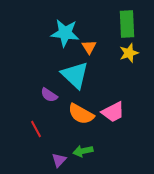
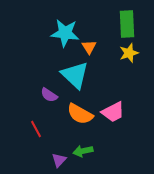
orange semicircle: moved 1 px left
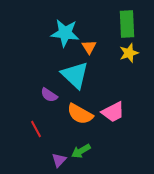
green arrow: moved 2 px left; rotated 18 degrees counterclockwise
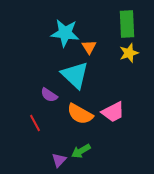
red line: moved 1 px left, 6 px up
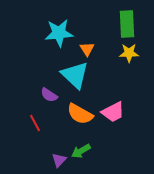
cyan star: moved 6 px left; rotated 12 degrees counterclockwise
orange triangle: moved 2 px left, 2 px down
yellow star: rotated 18 degrees clockwise
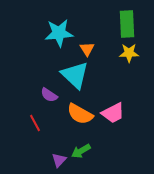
pink trapezoid: moved 1 px down
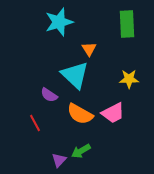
cyan star: moved 11 px up; rotated 12 degrees counterclockwise
orange triangle: moved 2 px right
yellow star: moved 26 px down
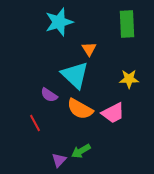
orange semicircle: moved 5 px up
